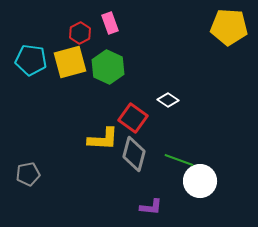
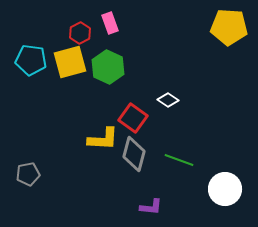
white circle: moved 25 px right, 8 px down
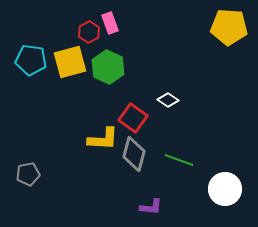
red hexagon: moved 9 px right, 1 px up
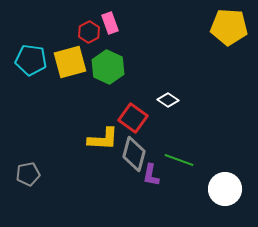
purple L-shape: moved 32 px up; rotated 95 degrees clockwise
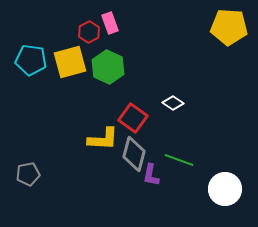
white diamond: moved 5 px right, 3 px down
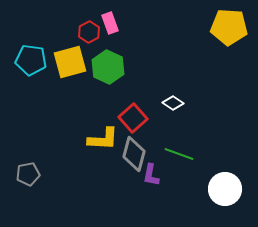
red square: rotated 12 degrees clockwise
green line: moved 6 px up
